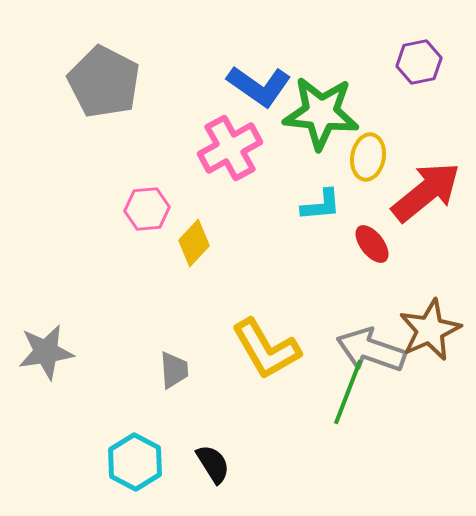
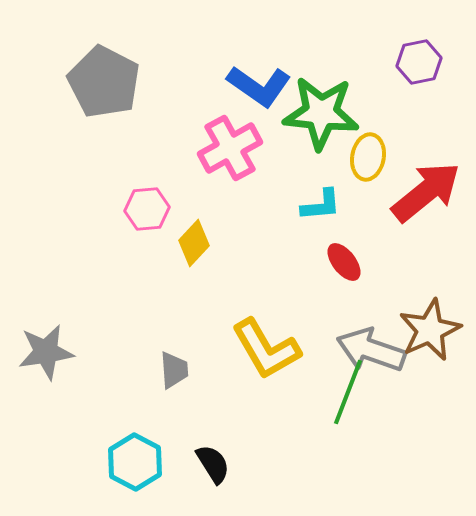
red ellipse: moved 28 px left, 18 px down
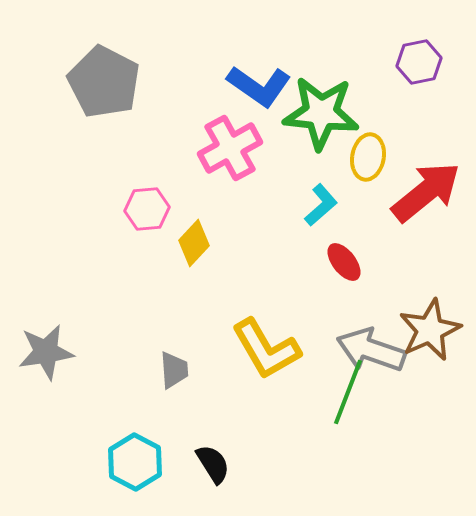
cyan L-shape: rotated 36 degrees counterclockwise
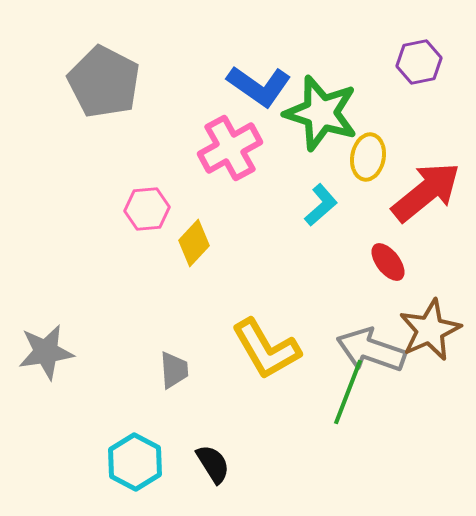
green star: rotated 12 degrees clockwise
red ellipse: moved 44 px right
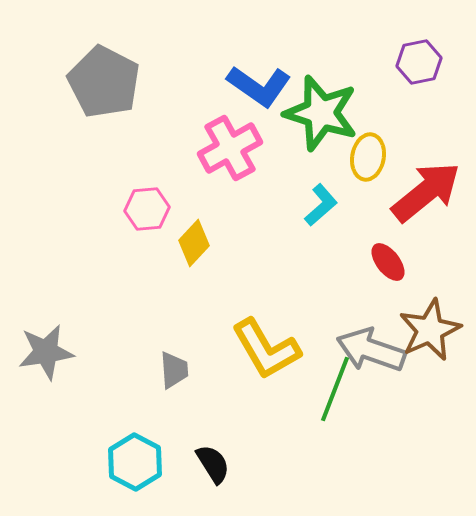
green line: moved 13 px left, 3 px up
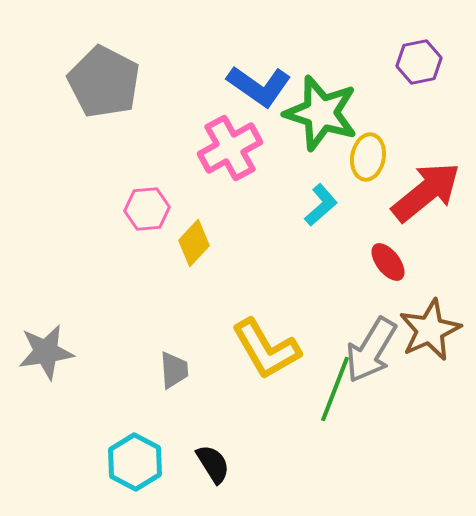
gray arrow: rotated 78 degrees counterclockwise
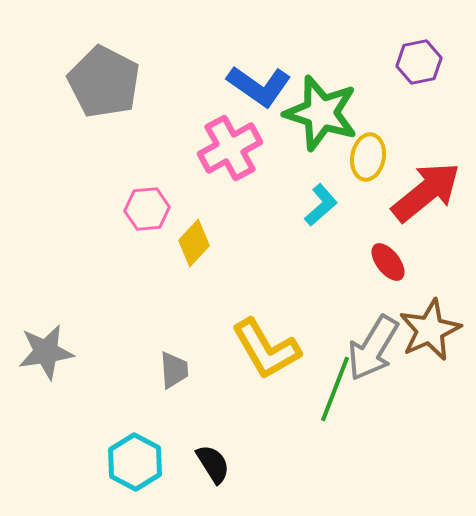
gray arrow: moved 2 px right, 2 px up
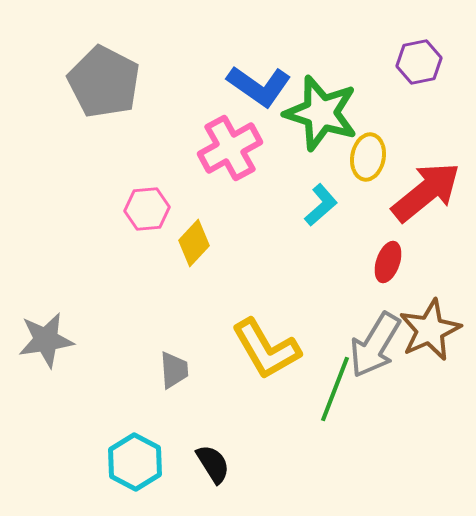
red ellipse: rotated 57 degrees clockwise
gray arrow: moved 2 px right, 3 px up
gray star: moved 12 px up
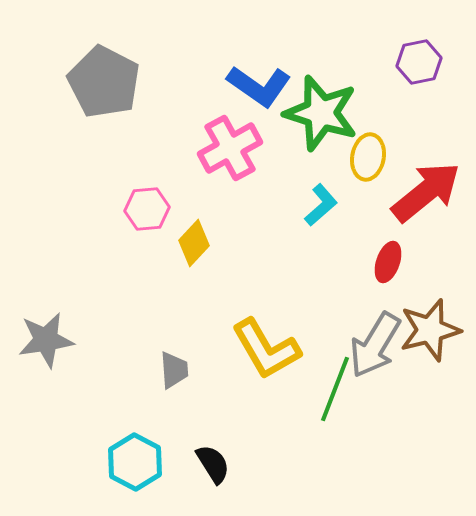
brown star: rotated 10 degrees clockwise
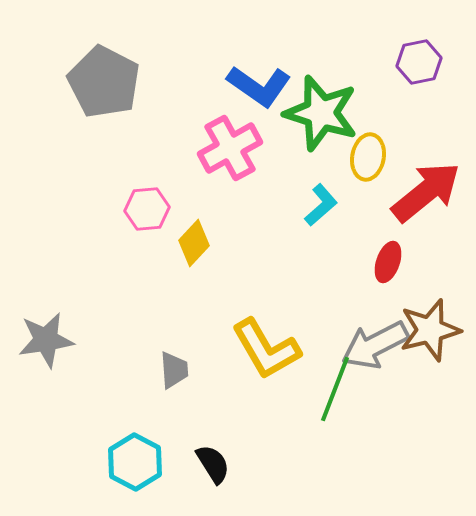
gray arrow: rotated 32 degrees clockwise
